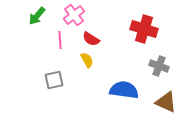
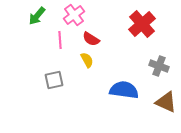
red cross: moved 2 px left, 5 px up; rotated 32 degrees clockwise
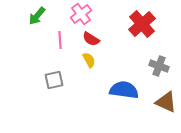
pink cross: moved 7 px right, 1 px up
yellow semicircle: moved 2 px right
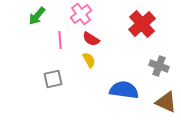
gray square: moved 1 px left, 1 px up
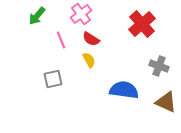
pink line: moved 1 px right; rotated 18 degrees counterclockwise
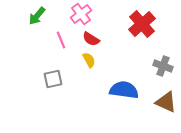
gray cross: moved 4 px right
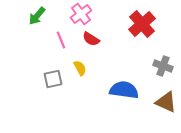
yellow semicircle: moved 9 px left, 8 px down
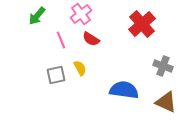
gray square: moved 3 px right, 4 px up
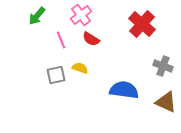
pink cross: moved 1 px down
red cross: rotated 8 degrees counterclockwise
yellow semicircle: rotated 42 degrees counterclockwise
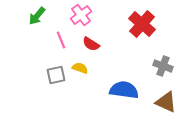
red semicircle: moved 5 px down
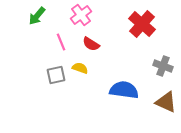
pink line: moved 2 px down
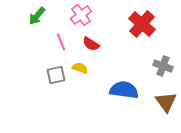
brown triangle: rotated 30 degrees clockwise
